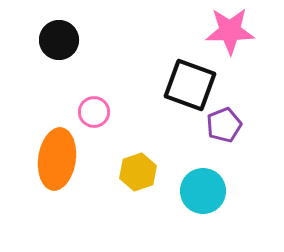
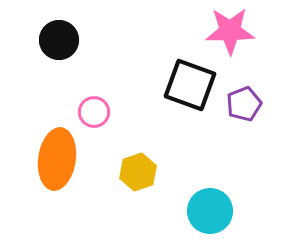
purple pentagon: moved 20 px right, 21 px up
cyan circle: moved 7 px right, 20 px down
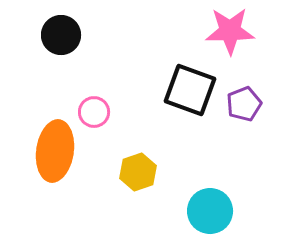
black circle: moved 2 px right, 5 px up
black square: moved 5 px down
orange ellipse: moved 2 px left, 8 px up
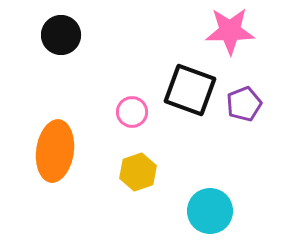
pink circle: moved 38 px right
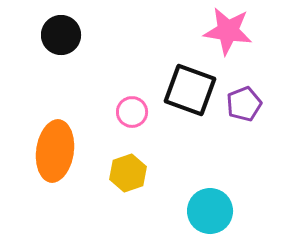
pink star: moved 2 px left; rotated 9 degrees clockwise
yellow hexagon: moved 10 px left, 1 px down
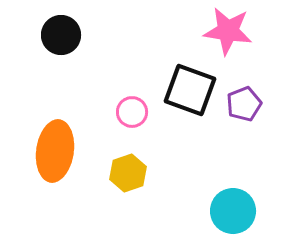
cyan circle: moved 23 px right
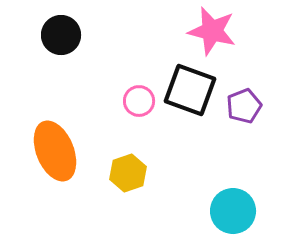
pink star: moved 16 px left; rotated 6 degrees clockwise
purple pentagon: moved 2 px down
pink circle: moved 7 px right, 11 px up
orange ellipse: rotated 30 degrees counterclockwise
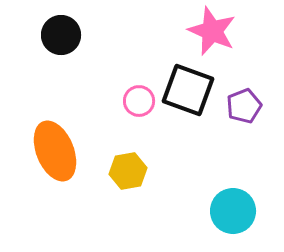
pink star: rotated 9 degrees clockwise
black square: moved 2 px left
yellow hexagon: moved 2 px up; rotated 9 degrees clockwise
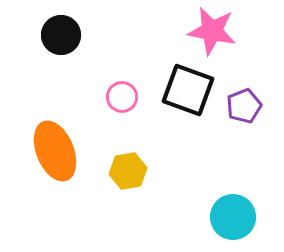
pink star: rotated 12 degrees counterclockwise
pink circle: moved 17 px left, 4 px up
cyan circle: moved 6 px down
